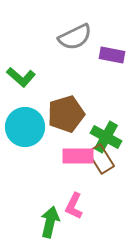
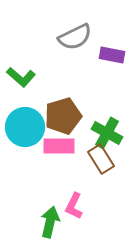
brown pentagon: moved 3 px left, 2 px down
green cross: moved 1 px right, 4 px up
pink rectangle: moved 19 px left, 10 px up
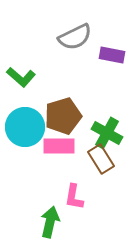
pink L-shape: moved 9 px up; rotated 16 degrees counterclockwise
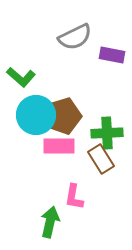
cyan circle: moved 11 px right, 12 px up
green cross: rotated 32 degrees counterclockwise
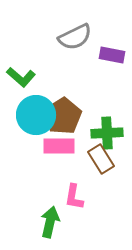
brown pentagon: rotated 15 degrees counterclockwise
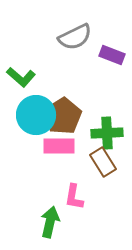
purple rectangle: rotated 10 degrees clockwise
brown rectangle: moved 2 px right, 3 px down
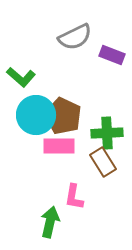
brown pentagon: rotated 15 degrees counterclockwise
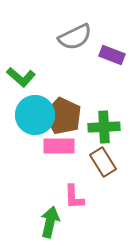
cyan circle: moved 1 px left
green cross: moved 3 px left, 6 px up
pink L-shape: rotated 12 degrees counterclockwise
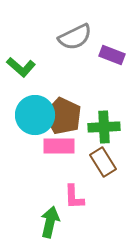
green L-shape: moved 10 px up
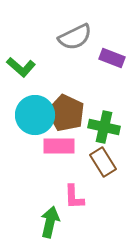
purple rectangle: moved 3 px down
brown pentagon: moved 3 px right, 3 px up
green cross: rotated 16 degrees clockwise
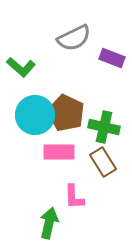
gray semicircle: moved 1 px left, 1 px down
pink rectangle: moved 6 px down
green arrow: moved 1 px left, 1 px down
